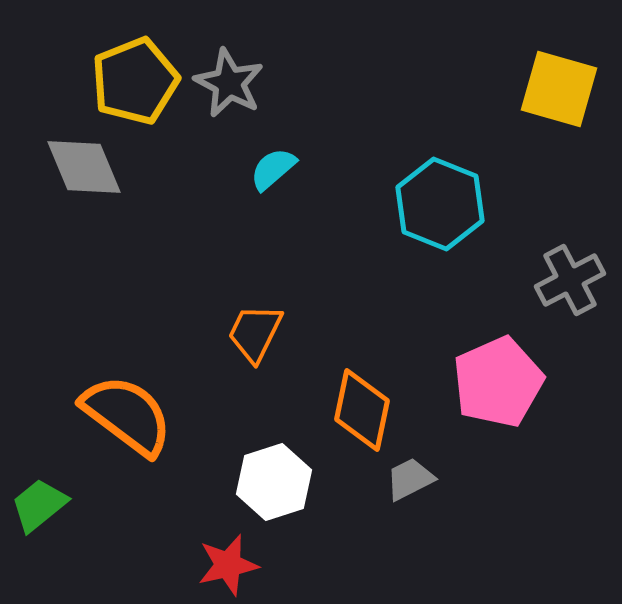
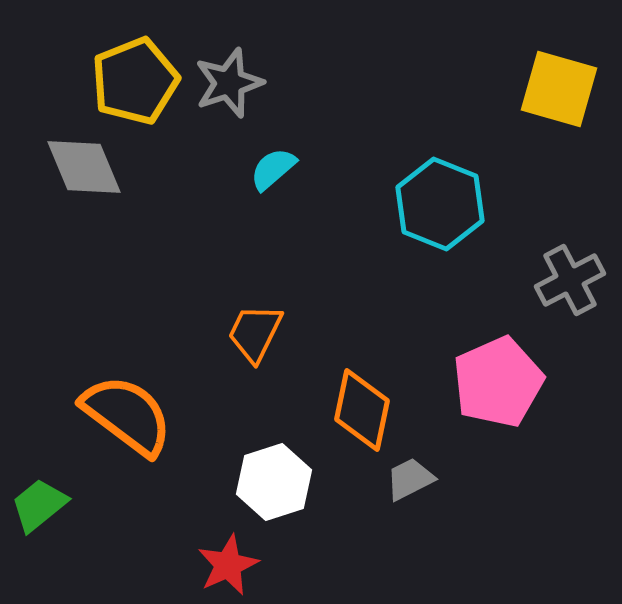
gray star: rotated 26 degrees clockwise
red star: rotated 12 degrees counterclockwise
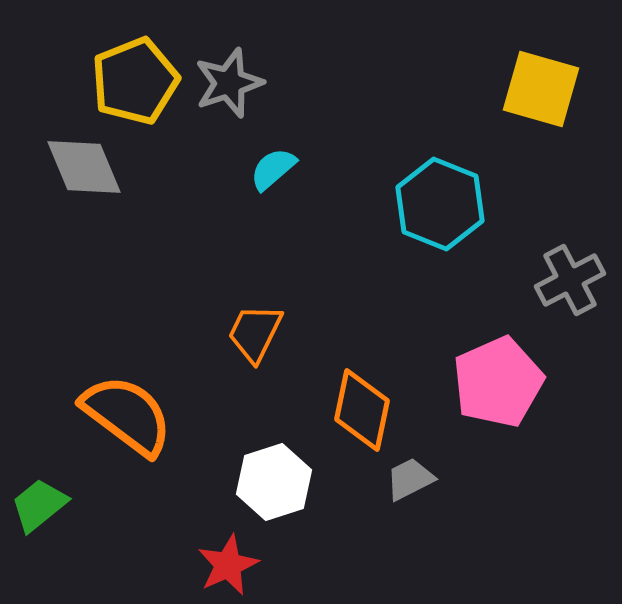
yellow square: moved 18 px left
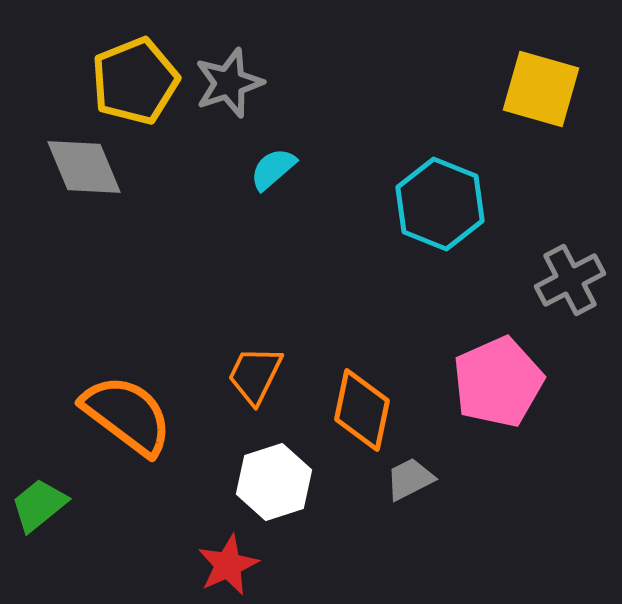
orange trapezoid: moved 42 px down
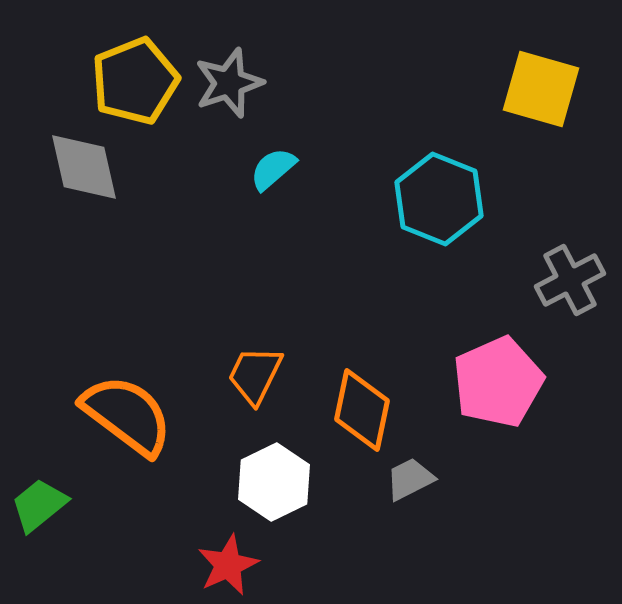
gray diamond: rotated 10 degrees clockwise
cyan hexagon: moved 1 px left, 5 px up
white hexagon: rotated 8 degrees counterclockwise
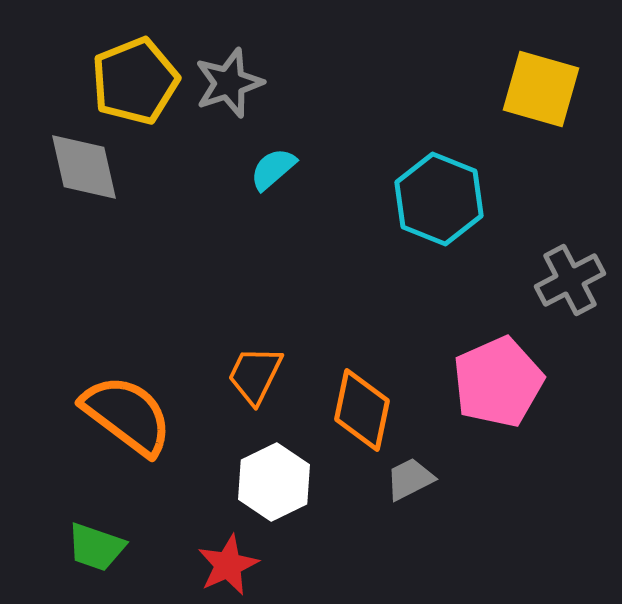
green trapezoid: moved 57 px right, 42 px down; rotated 122 degrees counterclockwise
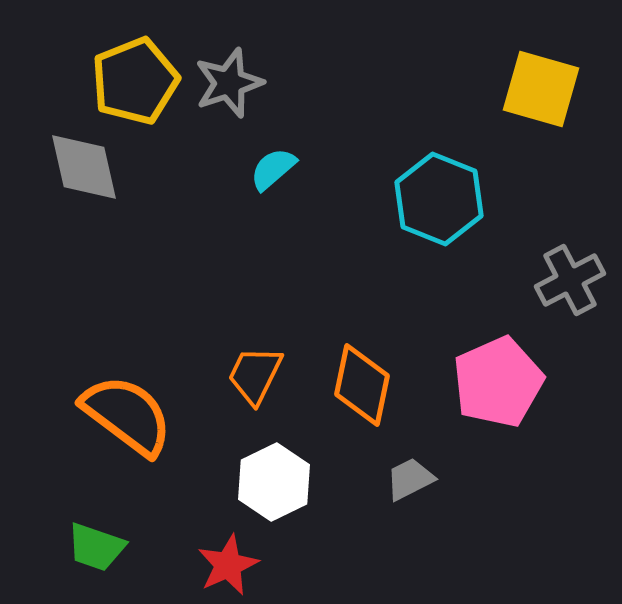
orange diamond: moved 25 px up
